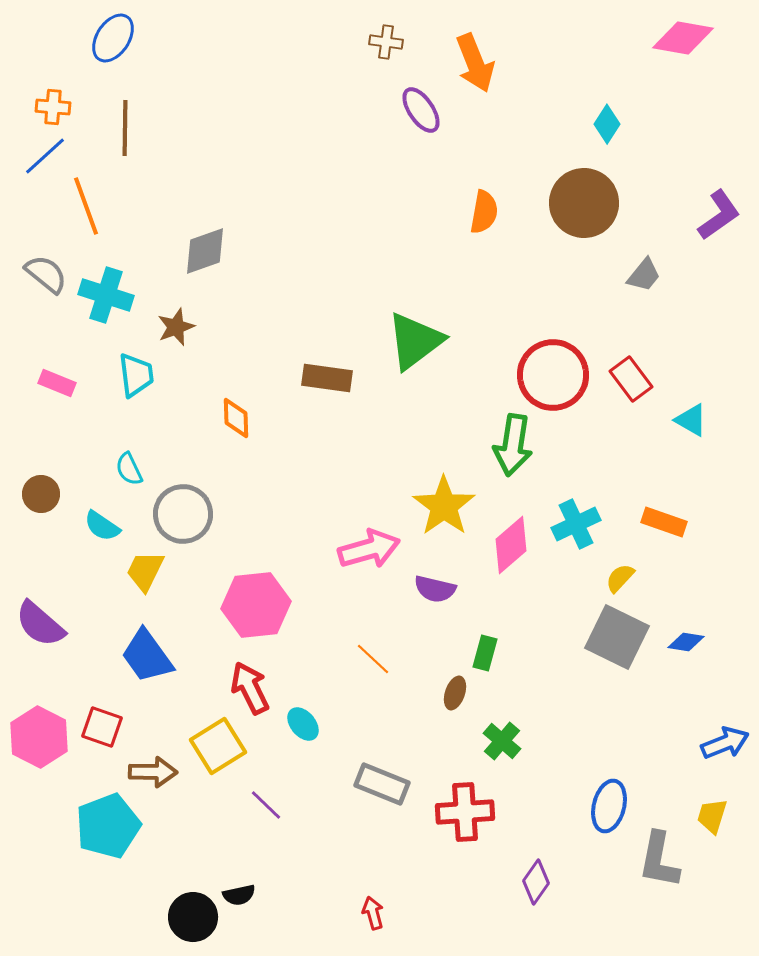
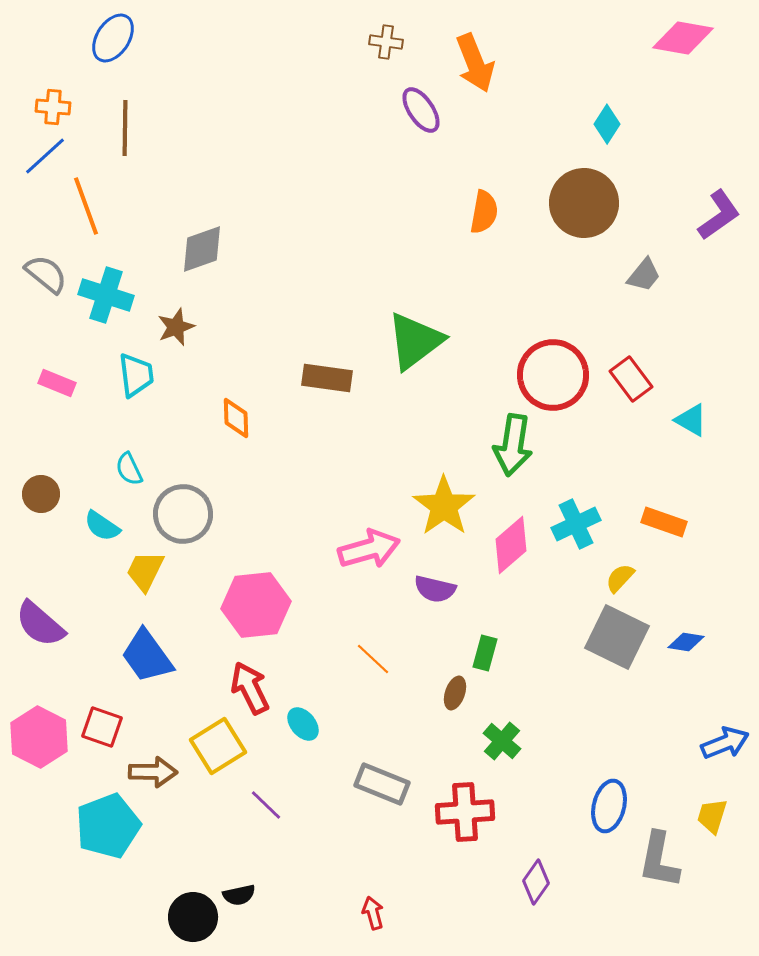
gray diamond at (205, 251): moved 3 px left, 2 px up
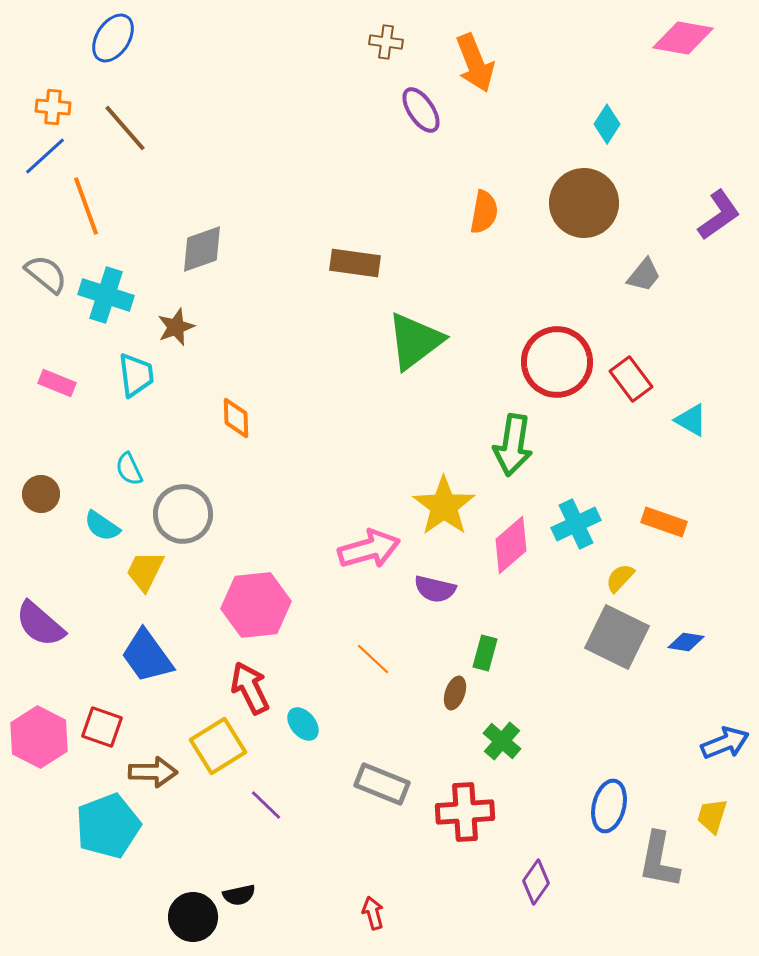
brown line at (125, 128): rotated 42 degrees counterclockwise
red circle at (553, 375): moved 4 px right, 13 px up
brown rectangle at (327, 378): moved 28 px right, 115 px up
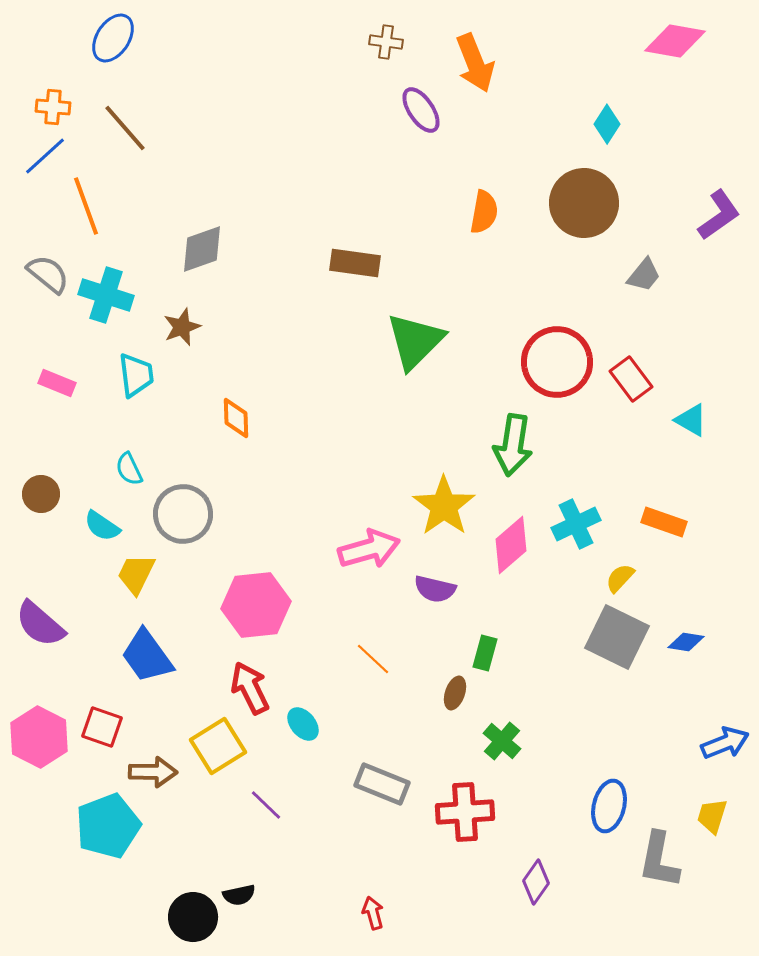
pink diamond at (683, 38): moved 8 px left, 3 px down
gray semicircle at (46, 274): moved 2 px right
brown star at (176, 327): moved 6 px right
green triangle at (415, 341): rotated 8 degrees counterclockwise
yellow trapezoid at (145, 571): moved 9 px left, 3 px down
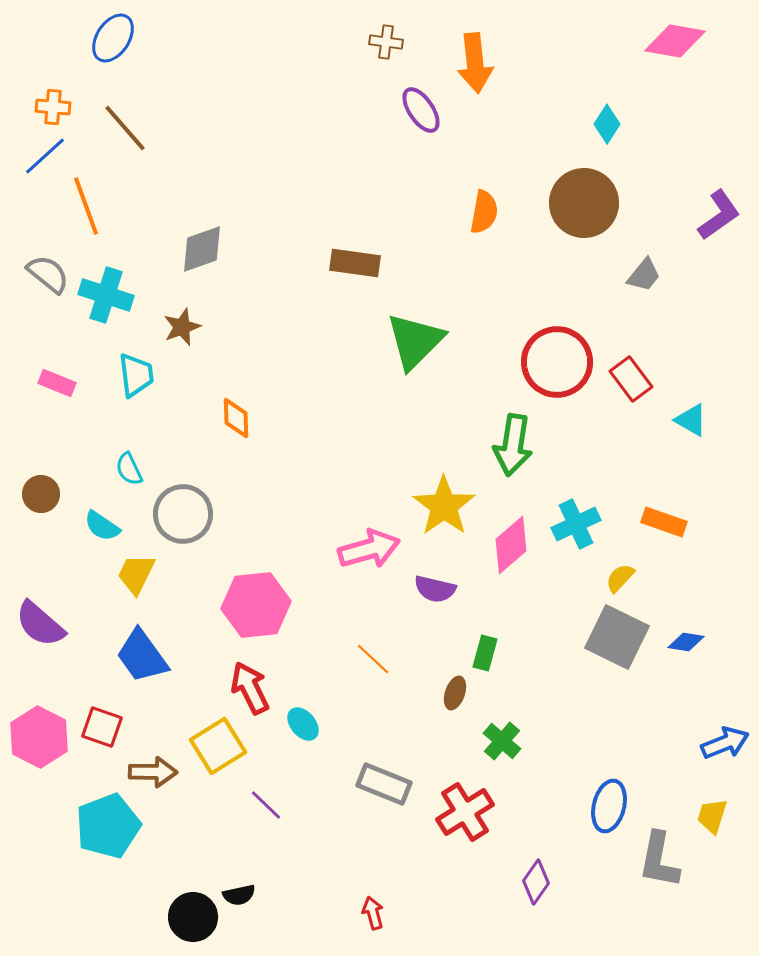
orange arrow at (475, 63): rotated 16 degrees clockwise
blue trapezoid at (147, 656): moved 5 px left
gray rectangle at (382, 784): moved 2 px right
red cross at (465, 812): rotated 28 degrees counterclockwise
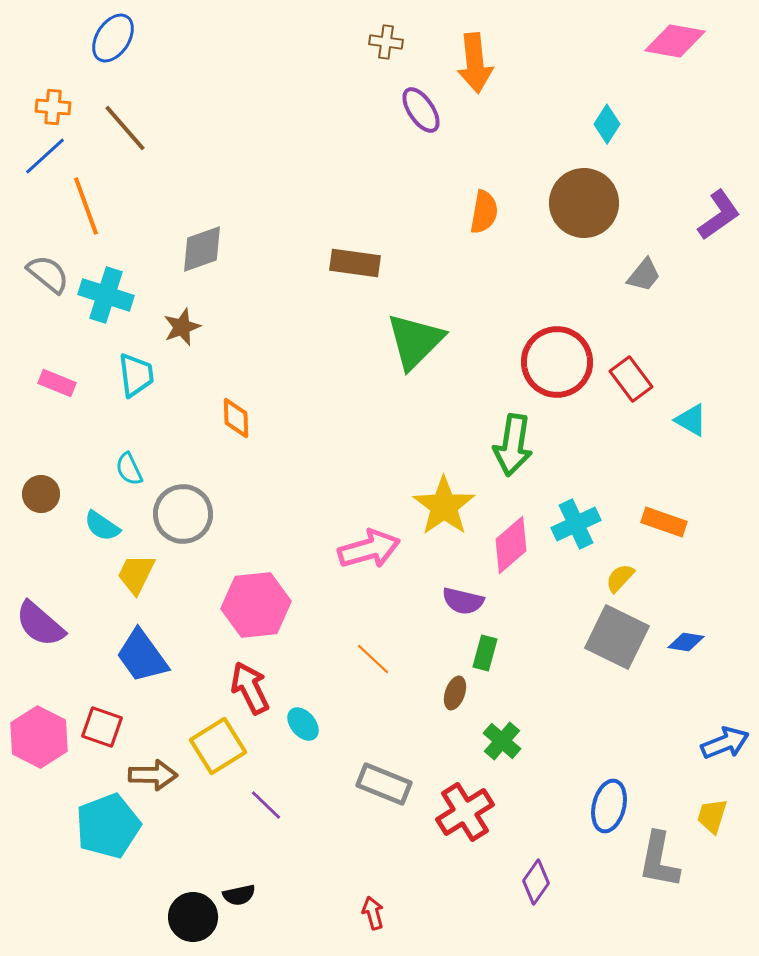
purple semicircle at (435, 589): moved 28 px right, 12 px down
brown arrow at (153, 772): moved 3 px down
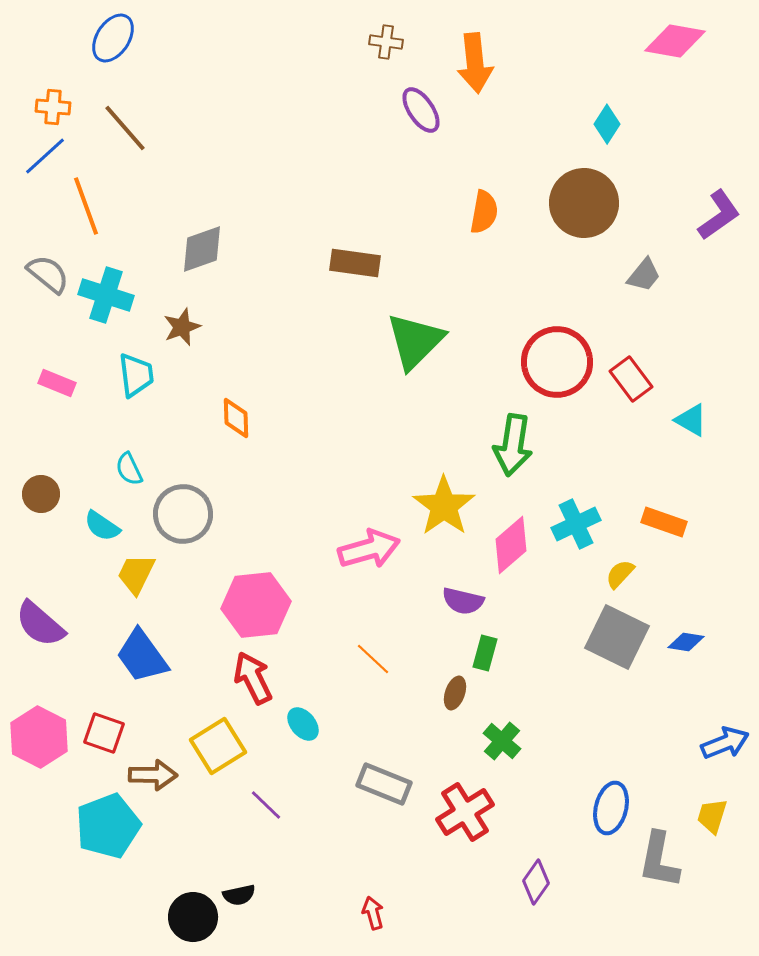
yellow semicircle at (620, 578): moved 4 px up
red arrow at (250, 688): moved 3 px right, 10 px up
red square at (102, 727): moved 2 px right, 6 px down
blue ellipse at (609, 806): moved 2 px right, 2 px down
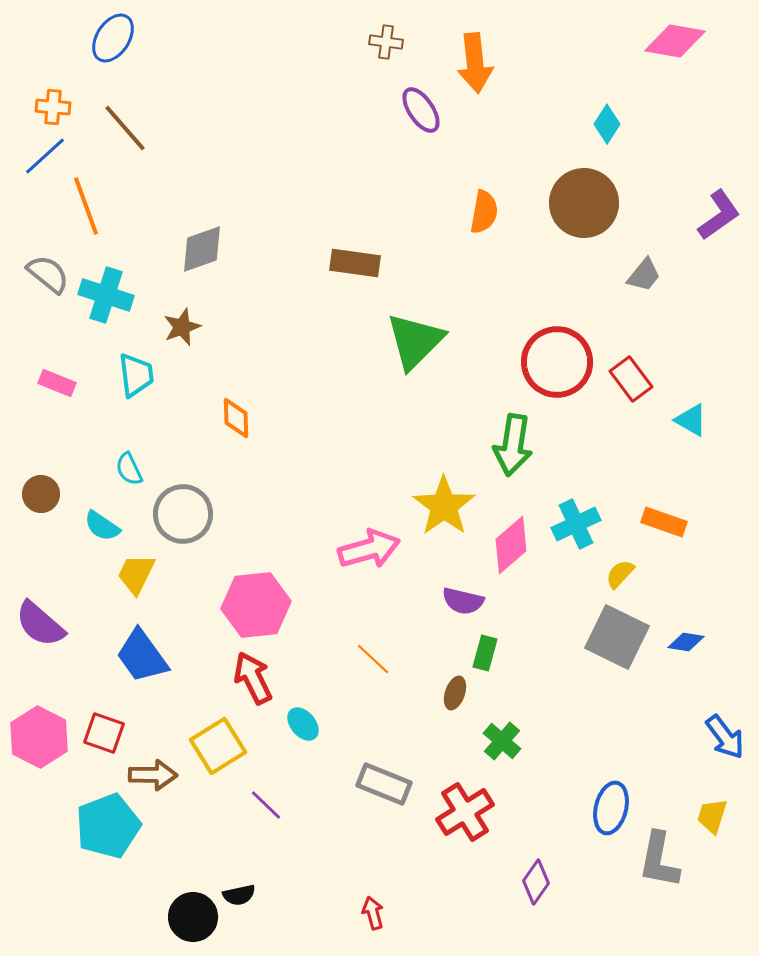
blue arrow at (725, 743): moved 6 px up; rotated 75 degrees clockwise
